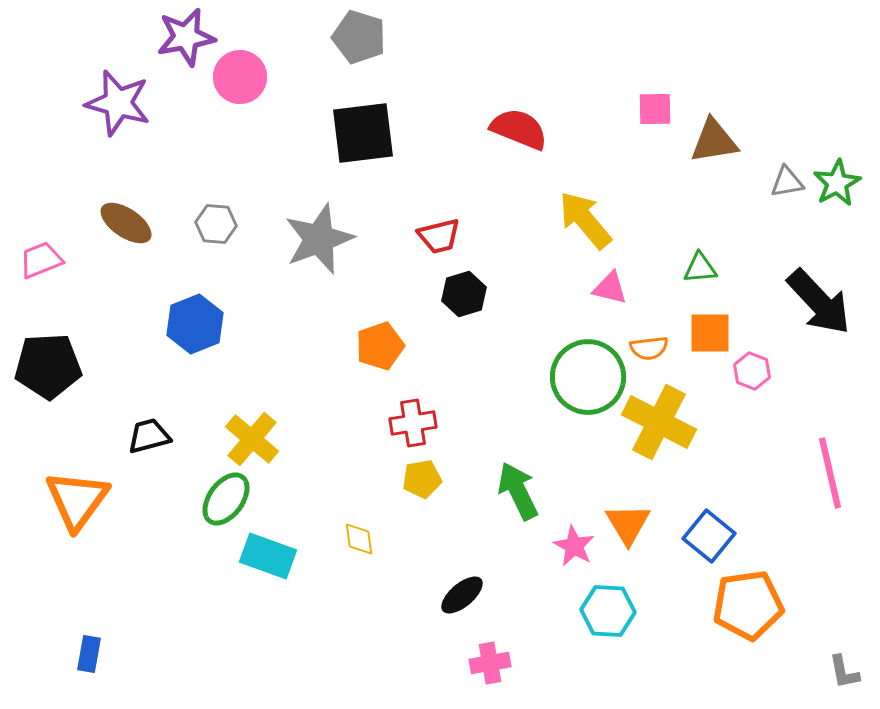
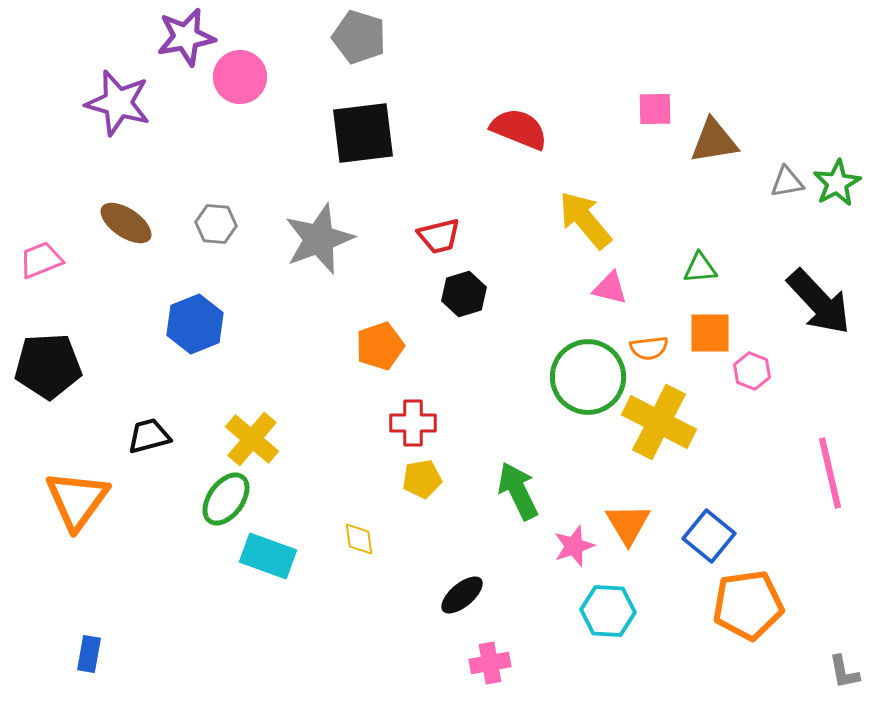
red cross at (413, 423): rotated 9 degrees clockwise
pink star at (574, 546): rotated 24 degrees clockwise
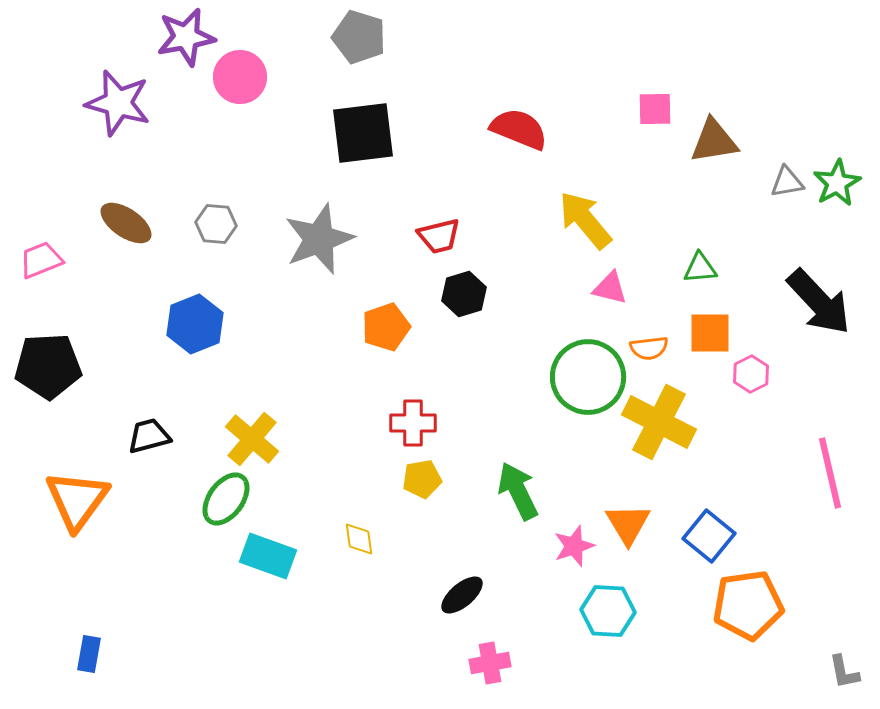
orange pentagon at (380, 346): moved 6 px right, 19 px up
pink hexagon at (752, 371): moved 1 px left, 3 px down; rotated 12 degrees clockwise
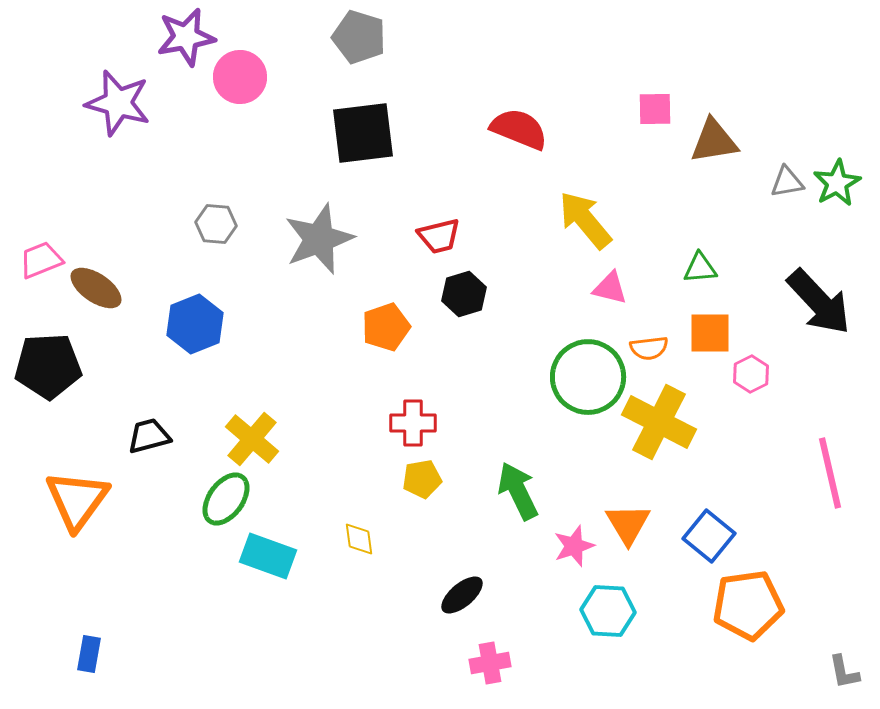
brown ellipse at (126, 223): moved 30 px left, 65 px down
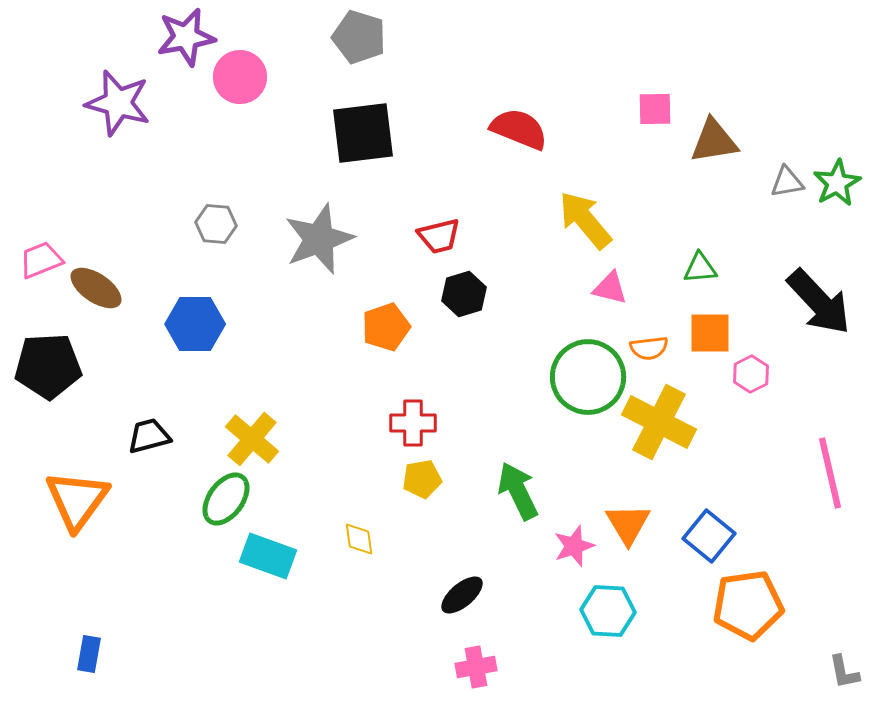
blue hexagon at (195, 324): rotated 22 degrees clockwise
pink cross at (490, 663): moved 14 px left, 4 px down
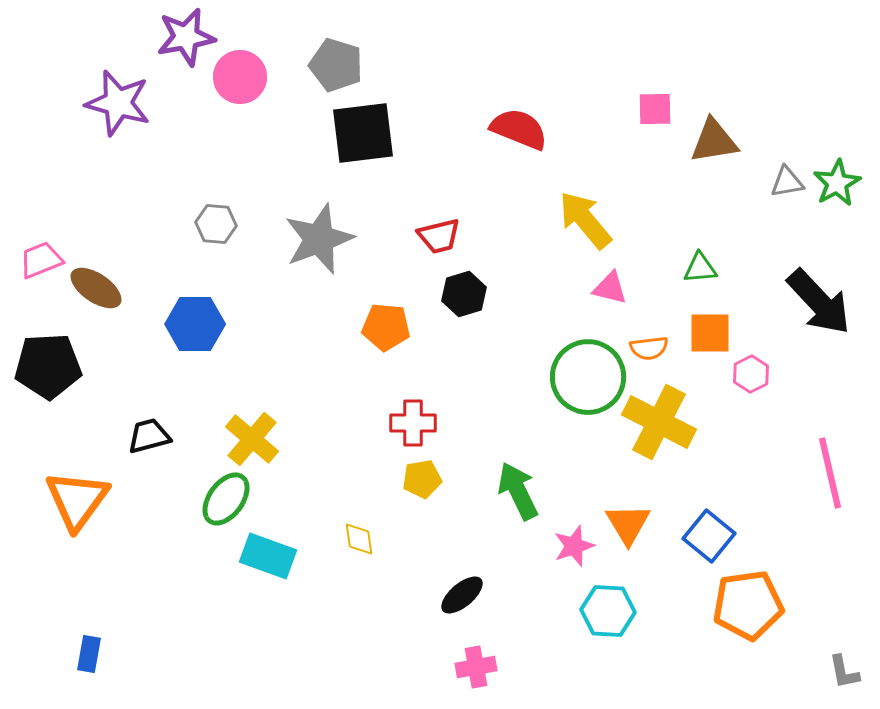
gray pentagon at (359, 37): moved 23 px left, 28 px down
orange pentagon at (386, 327): rotated 24 degrees clockwise
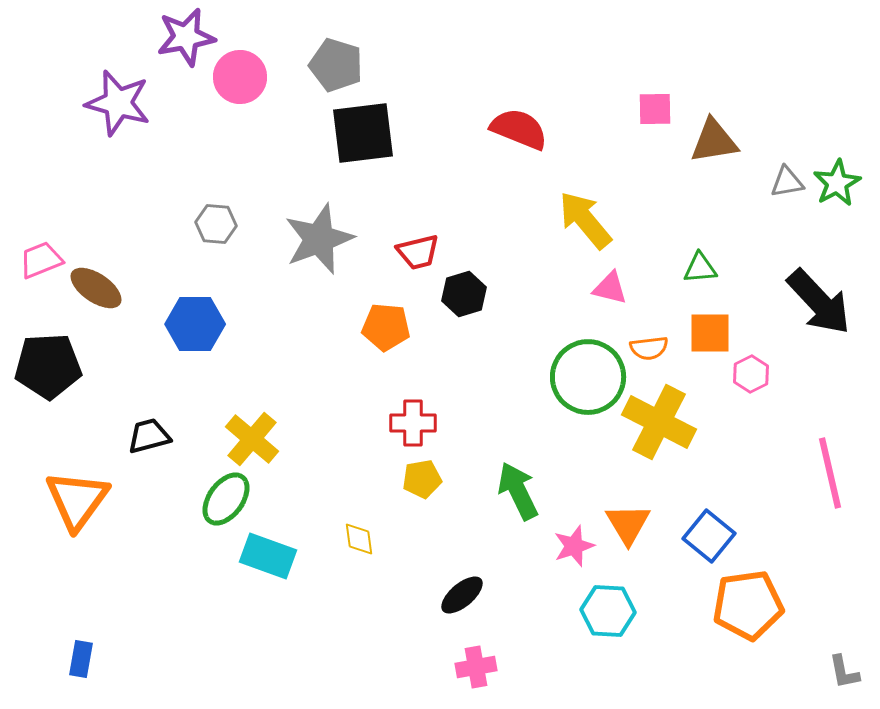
red trapezoid at (439, 236): moved 21 px left, 16 px down
blue rectangle at (89, 654): moved 8 px left, 5 px down
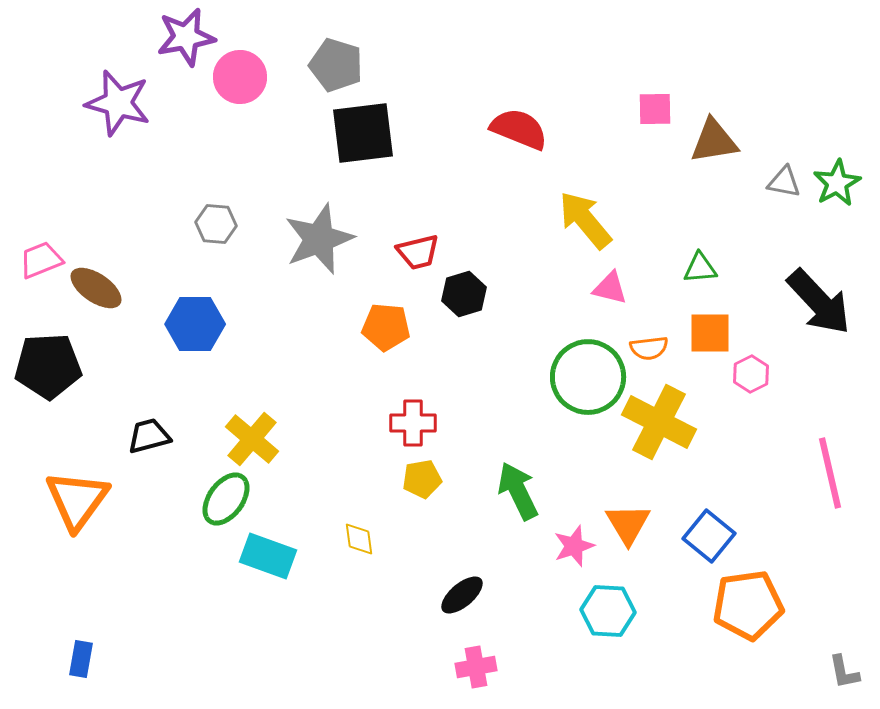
gray triangle at (787, 182): moved 3 px left; rotated 21 degrees clockwise
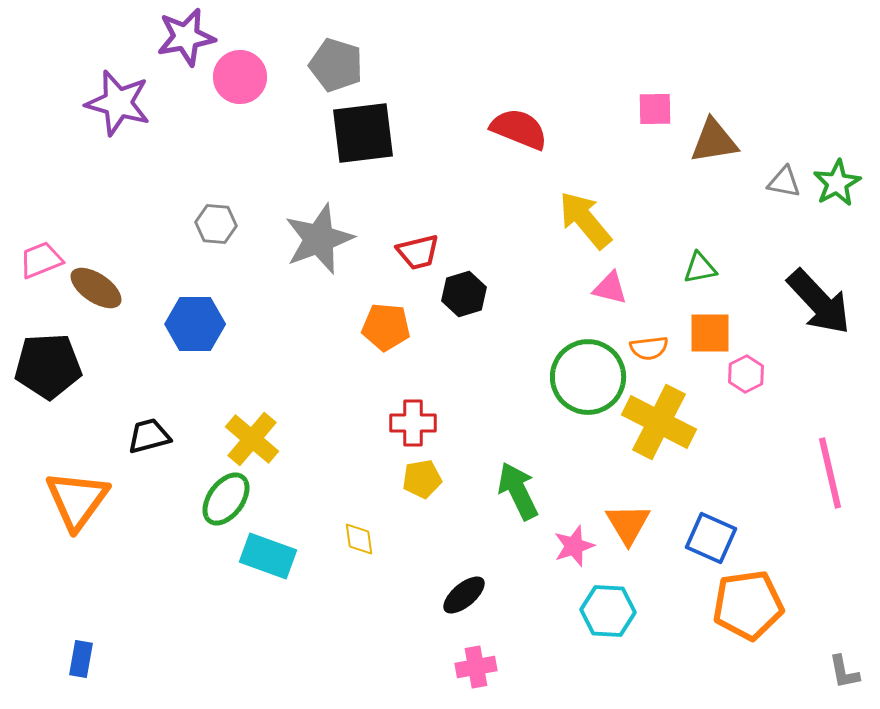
green triangle at (700, 268): rotated 6 degrees counterclockwise
pink hexagon at (751, 374): moved 5 px left
blue square at (709, 536): moved 2 px right, 2 px down; rotated 15 degrees counterclockwise
black ellipse at (462, 595): moved 2 px right
